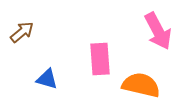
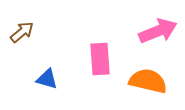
pink arrow: rotated 84 degrees counterclockwise
orange semicircle: moved 7 px right, 4 px up
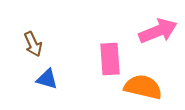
brown arrow: moved 11 px right, 12 px down; rotated 105 degrees clockwise
pink rectangle: moved 10 px right
orange semicircle: moved 5 px left, 6 px down
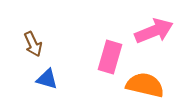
pink arrow: moved 4 px left
pink rectangle: moved 2 px up; rotated 20 degrees clockwise
orange semicircle: moved 2 px right, 2 px up
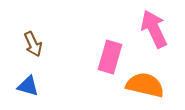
pink arrow: moved 2 px up; rotated 93 degrees counterclockwise
blue triangle: moved 19 px left, 7 px down
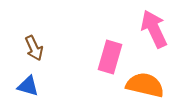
brown arrow: moved 1 px right, 4 px down
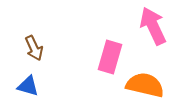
pink arrow: moved 1 px left, 3 px up
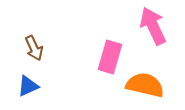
blue triangle: rotated 40 degrees counterclockwise
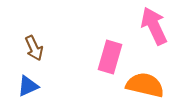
pink arrow: moved 1 px right
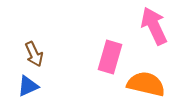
brown arrow: moved 6 px down
orange semicircle: moved 1 px right, 1 px up
